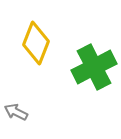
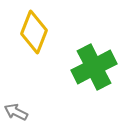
yellow diamond: moved 2 px left, 11 px up
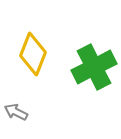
yellow diamond: moved 1 px left, 22 px down
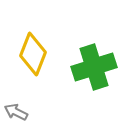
green cross: rotated 9 degrees clockwise
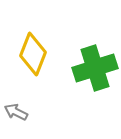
green cross: moved 1 px right, 1 px down
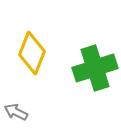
yellow diamond: moved 1 px left, 1 px up
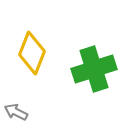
green cross: moved 1 px left, 1 px down
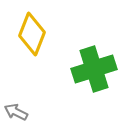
yellow diamond: moved 19 px up
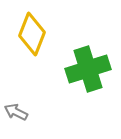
green cross: moved 6 px left
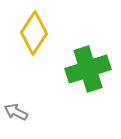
yellow diamond: moved 2 px right, 1 px up; rotated 12 degrees clockwise
